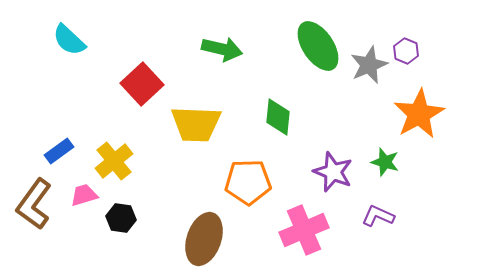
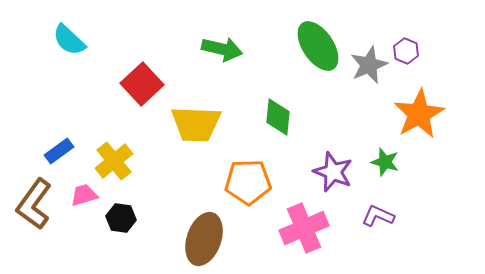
pink cross: moved 2 px up
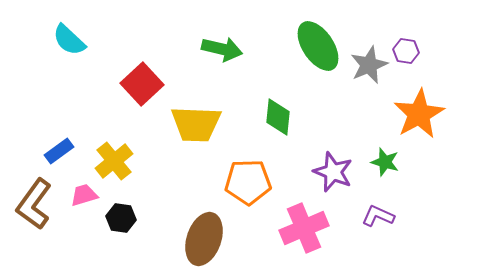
purple hexagon: rotated 15 degrees counterclockwise
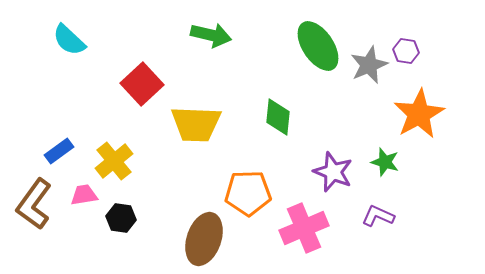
green arrow: moved 11 px left, 14 px up
orange pentagon: moved 11 px down
pink trapezoid: rotated 8 degrees clockwise
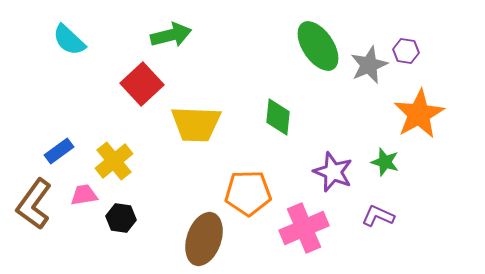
green arrow: moved 40 px left; rotated 27 degrees counterclockwise
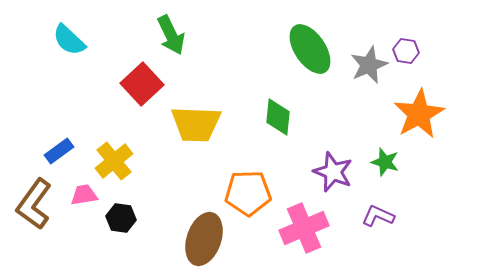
green arrow: rotated 78 degrees clockwise
green ellipse: moved 8 px left, 3 px down
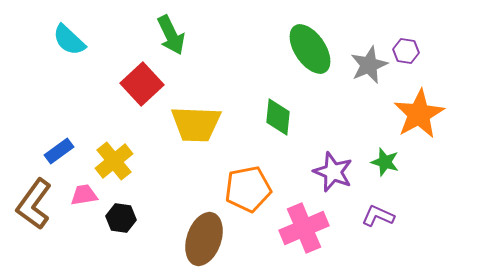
orange pentagon: moved 4 px up; rotated 9 degrees counterclockwise
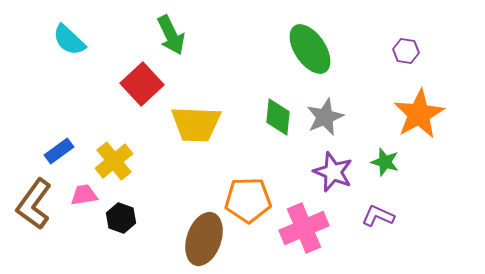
gray star: moved 44 px left, 52 px down
orange pentagon: moved 11 px down; rotated 9 degrees clockwise
black hexagon: rotated 12 degrees clockwise
